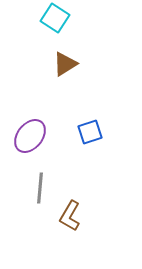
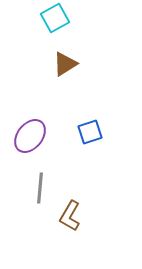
cyan square: rotated 28 degrees clockwise
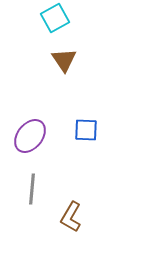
brown triangle: moved 1 px left, 4 px up; rotated 32 degrees counterclockwise
blue square: moved 4 px left, 2 px up; rotated 20 degrees clockwise
gray line: moved 8 px left, 1 px down
brown L-shape: moved 1 px right, 1 px down
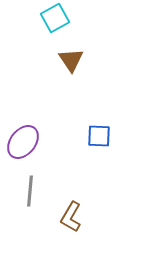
brown triangle: moved 7 px right
blue square: moved 13 px right, 6 px down
purple ellipse: moved 7 px left, 6 px down
gray line: moved 2 px left, 2 px down
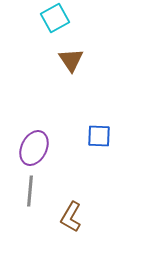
purple ellipse: moved 11 px right, 6 px down; rotated 12 degrees counterclockwise
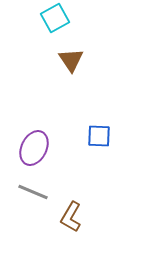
gray line: moved 3 px right, 1 px down; rotated 72 degrees counterclockwise
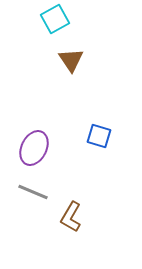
cyan square: moved 1 px down
blue square: rotated 15 degrees clockwise
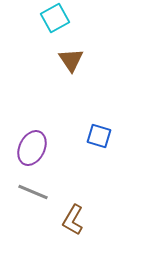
cyan square: moved 1 px up
purple ellipse: moved 2 px left
brown L-shape: moved 2 px right, 3 px down
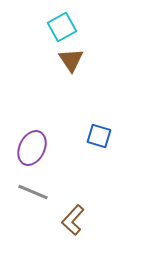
cyan square: moved 7 px right, 9 px down
brown L-shape: rotated 12 degrees clockwise
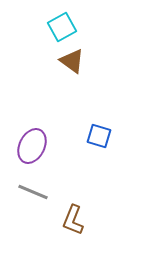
brown triangle: moved 1 px right, 1 px down; rotated 20 degrees counterclockwise
purple ellipse: moved 2 px up
brown L-shape: rotated 20 degrees counterclockwise
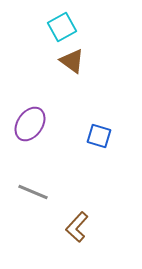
purple ellipse: moved 2 px left, 22 px up; rotated 8 degrees clockwise
brown L-shape: moved 4 px right, 7 px down; rotated 20 degrees clockwise
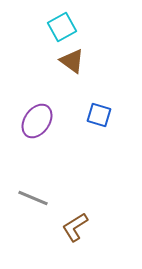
purple ellipse: moved 7 px right, 3 px up
blue square: moved 21 px up
gray line: moved 6 px down
brown L-shape: moved 2 px left; rotated 16 degrees clockwise
